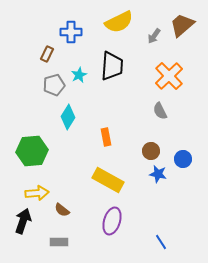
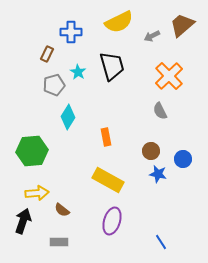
gray arrow: moved 2 px left; rotated 28 degrees clockwise
black trapezoid: rotated 20 degrees counterclockwise
cyan star: moved 1 px left, 3 px up; rotated 14 degrees counterclockwise
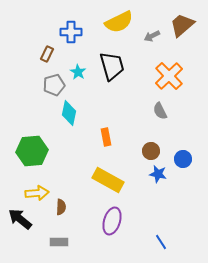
cyan diamond: moved 1 px right, 4 px up; rotated 20 degrees counterclockwise
brown semicircle: moved 1 px left, 3 px up; rotated 126 degrees counterclockwise
black arrow: moved 3 px left, 2 px up; rotated 70 degrees counterclockwise
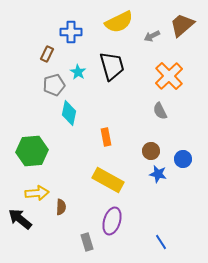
gray rectangle: moved 28 px right; rotated 72 degrees clockwise
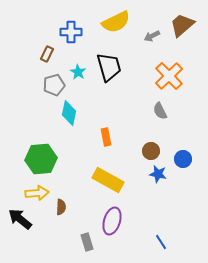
yellow semicircle: moved 3 px left
black trapezoid: moved 3 px left, 1 px down
green hexagon: moved 9 px right, 8 px down
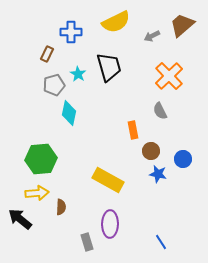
cyan star: moved 2 px down
orange rectangle: moved 27 px right, 7 px up
purple ellipse: moved 2 px left, 3 px down; rotated 16 degrees counterclockwise
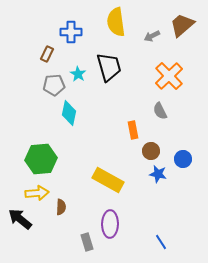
yellow semicircle: rotated 108 degrees clockwise
gray pentagon: rotated 10 degrees clockwise
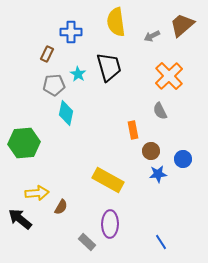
cyan diamond: moved 3 px left
green hexagon: moved 17 px left, 16 px up
blue star: rotated 18 degrees counterclockwise
brown semicircle: rotated 28 degrees clockwise
gray rectangle: rotated 30 degrees counterclockwise
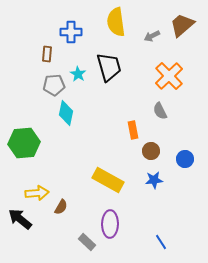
brown rectangle: rotated 21 degrees counterclockwise
blue circle: moved 2 px right
blue star: moved 4 px left, 6 px down
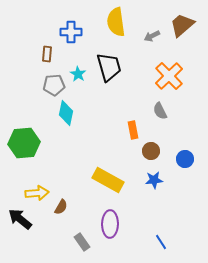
gray rectangle: moved 5 px left; rotated 12 degrees clockwise
